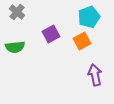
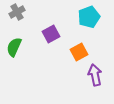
gray cross: rotated 21 degrees clockwise
orange square: moved 3 px left, 11 px down
green semicircle: moved 1 px left; rotated 120 degrees clockwise
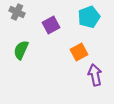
gray cross: rotated 35 degrees counterclockwise
purple square: moved 9 px up
green semicircle: moved 7 px right, 3 px down
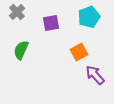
gray cross: rotated 21 degrees clockwise
purple square: moved 2 px up; rotated 18 degrees clockwise
purple arrow: rotated 30 degrees counterclockwise
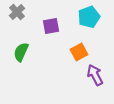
purple square: moved 3 px down
green semicircle: moved 2 px down
purple arrow: rotated 15 degrees clockwise
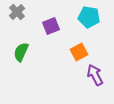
cyan pentagon: rotated 30 degrees clockwise
purple square: rotated 12 degrees counterclockwise
